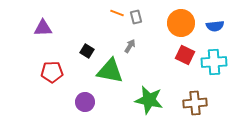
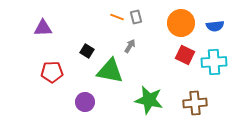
orange line: moved 4 px down
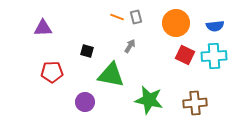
orange circle: moved 5 px left
black square: rotated 16 degrees counterclockwise
cyan cross: moved 6 px up
green triangle: moved 1 px right, 4 px down
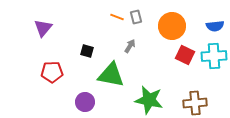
orange circle: moved 4 px left, 3 px down
purple triangle: rotated 48 degrees counterclockwise
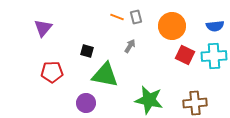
green triangle: moved 6 px left
purple circle: moved 1 px right, 1 px down
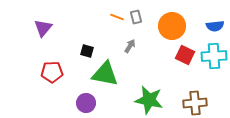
green triangle: moved 1 px up
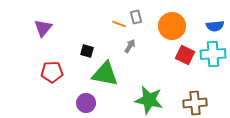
orange line: moved 2 px right, 7 px down
cyan cross: moved 1 px left, 2 px up
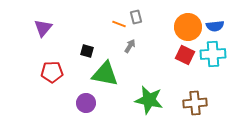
orange circle: moved 16 px right, 1 px down
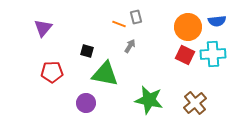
blue semicircle: moved 2 px right, 5 px up
brown cross: rotated 35 degrees counterclockwise
